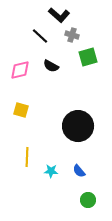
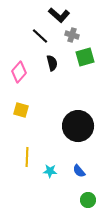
green square: moved 3 px left
black semicircle: moved 1 px right, 3 px up; rotated 133 degrees counterclockwise
pink diamond: moved 1 px left, 2 px down; rotated 35 degrees counterclockwise
cyan star: moved 1 px left
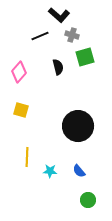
black line: rotated 66 degrees counterclockwise
black semicircle: moved 6 px right, 4 px down
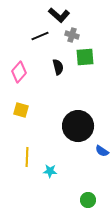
green square: rotated 12 degrees clockwise
blue semicircle: moved 23 px right, 20 px up; rotated 16 degrees counterclockwise
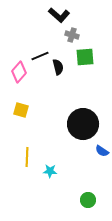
black line: moved 20 px down
black circle: moved 5 px right, 2 px up
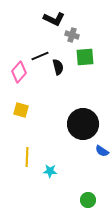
black L-shape: moved 5 px left, 4 px down; rotated 15 degrees counterclockwise
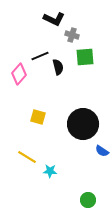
pink diamond: moved 2 px down
yellow square: moved 17 px right, 7 px down
yellow line: rotated 60 degrees counterclockwise
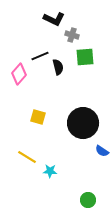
black circle: moved 1 px up
